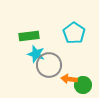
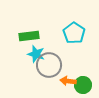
orange arrow: moved 1 px left, 2 px down
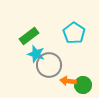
green rectangle: rotated 30 degrees counterclockwise
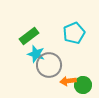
cyan pentagon: rotated 15 degrees clockwise
orange arrow: rotated 14 degrees counterclockwise
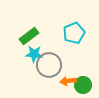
cyan star: moved 2 px left; rotated 12 degrees counterclockwise
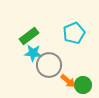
cyan star: moved 1 px left, 1 px up
orange arrow: rotated 133 degrees counterclockwise
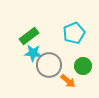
green circle: moved 19 px up
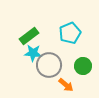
cyan pentagon: moved 4 px left
orange arrow: moved 2 px left, 4 px down
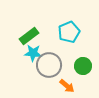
cyan pentagon: moved 1 px left, 1 px up
orange arrow: moved 1 px right, 1 px down
